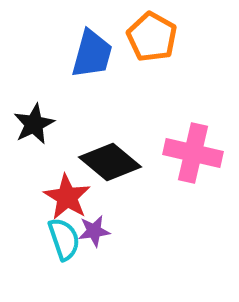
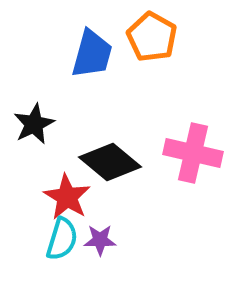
purple star: moved 6 px right, 9 px down; rotated 8 degrees clockwise
cyan semicircle: moved 2 px left; rotated 36 degrees clockwise
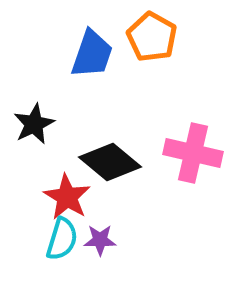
blue trapezoid: rotated 4 degrees clockwise
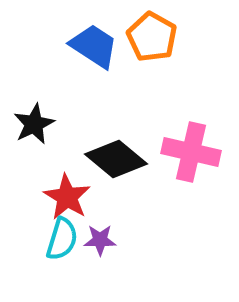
blue trapezoid: moved 2 px right, 8 px up; rotated 76 degrees counterclockwise
pink cross: moved 2 px left, 1 px up
black diamond: moved 6 px right, 3 px up
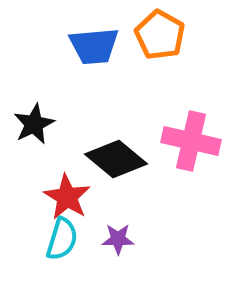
orange pentagon: moved 8 px right, 2 px up
blue trapezoid: rotated 142 degrees clockwise
pink cross: moved 11 px up
purple star: moved 18 px right, 1 px up
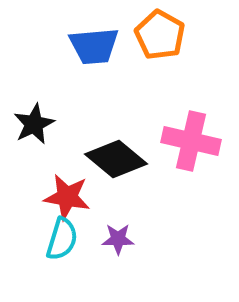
red star: rotated 21 degrees counterclockwise
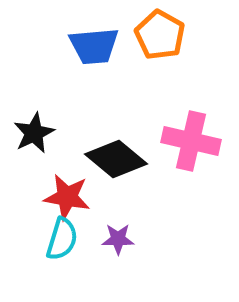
black star: moved 9 px down
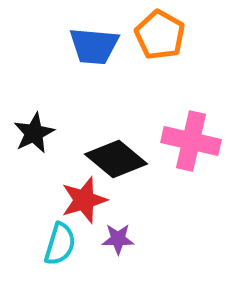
blue trapezoid: rotated 10 degrees clockwise
red star: moved 17 px right, 3 px down; rotated 27 degrees counterclockwise
cyan semicircle: moved 2 px left, 5 px down
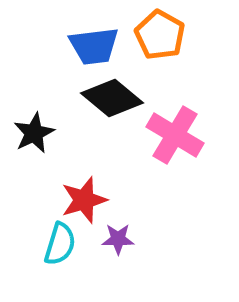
blue trapezoid: rotated 12 degrees counterclockwise
pink cross: moved 16 px left, 6 px up; rotated 18 degrees clockwise
black diamond: moved 4 px left, 61 px up
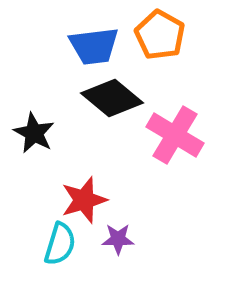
black star: rotated 18 degrees counterclockwise
